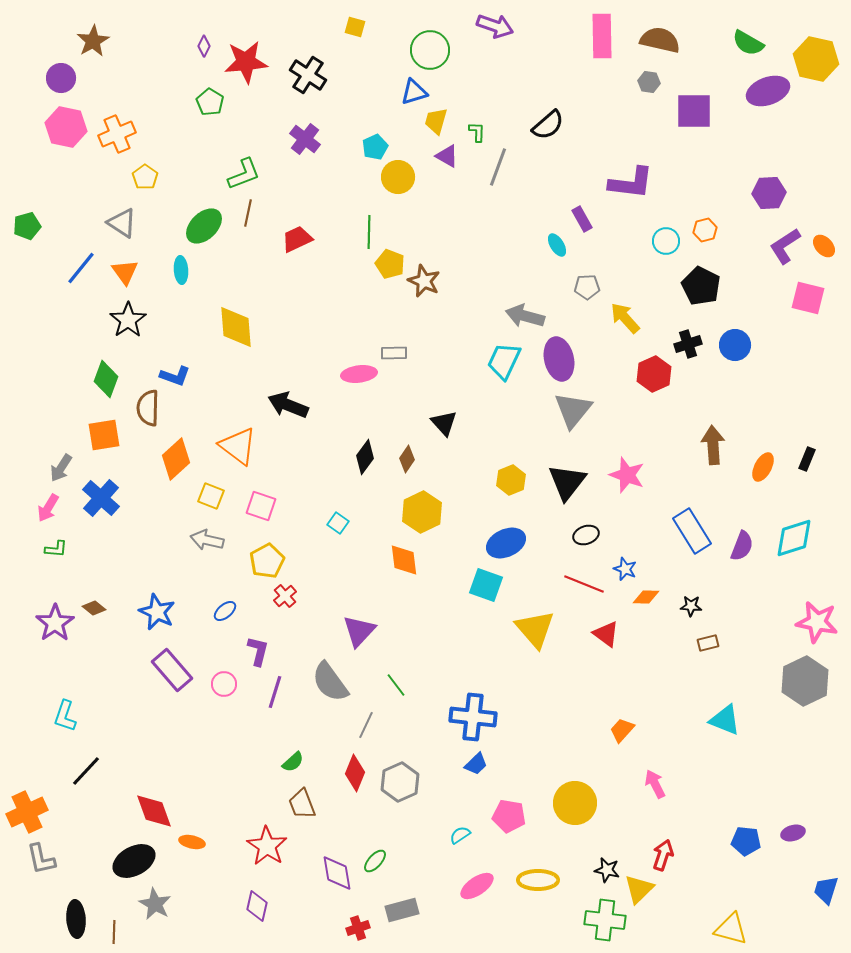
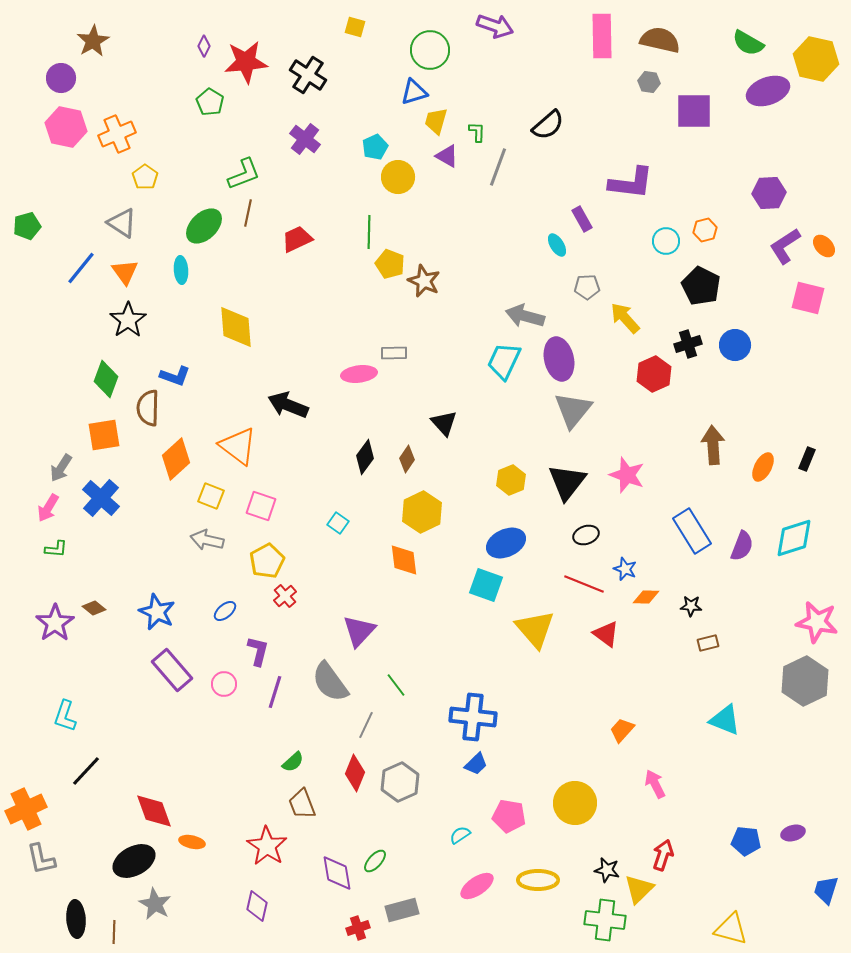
orange cross at (27, 812): moved 1 px left, 3 px up
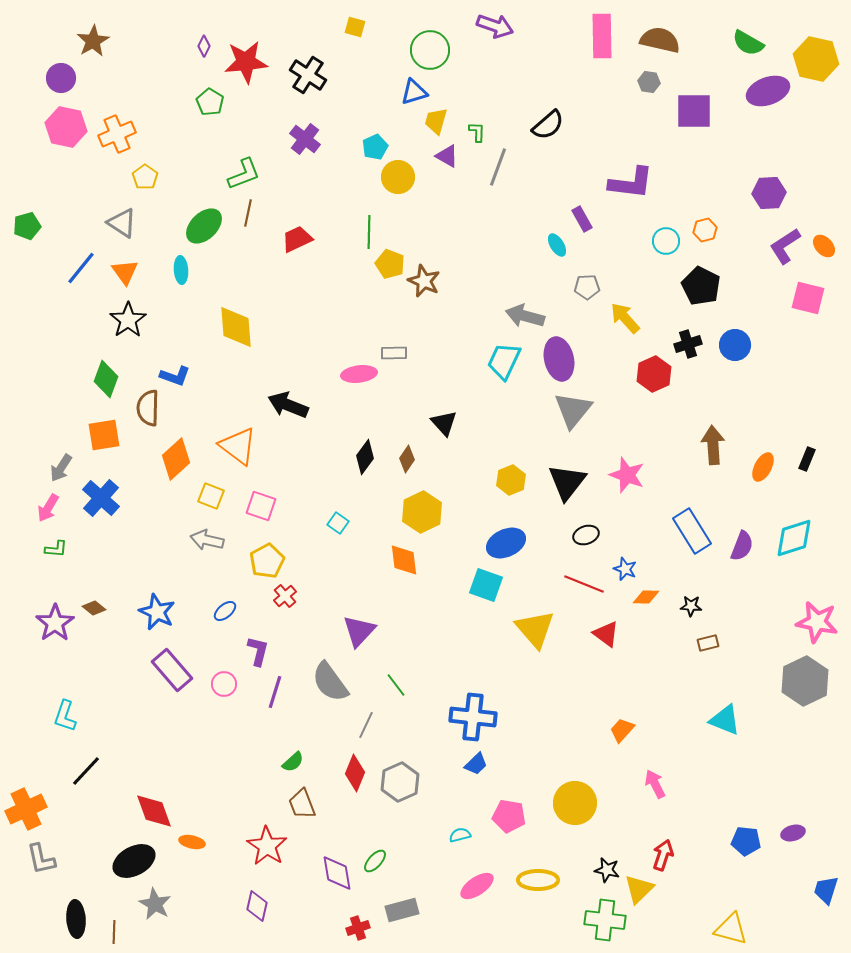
cyan semicircle at (460, 835): rotated 20 degrees clockwise
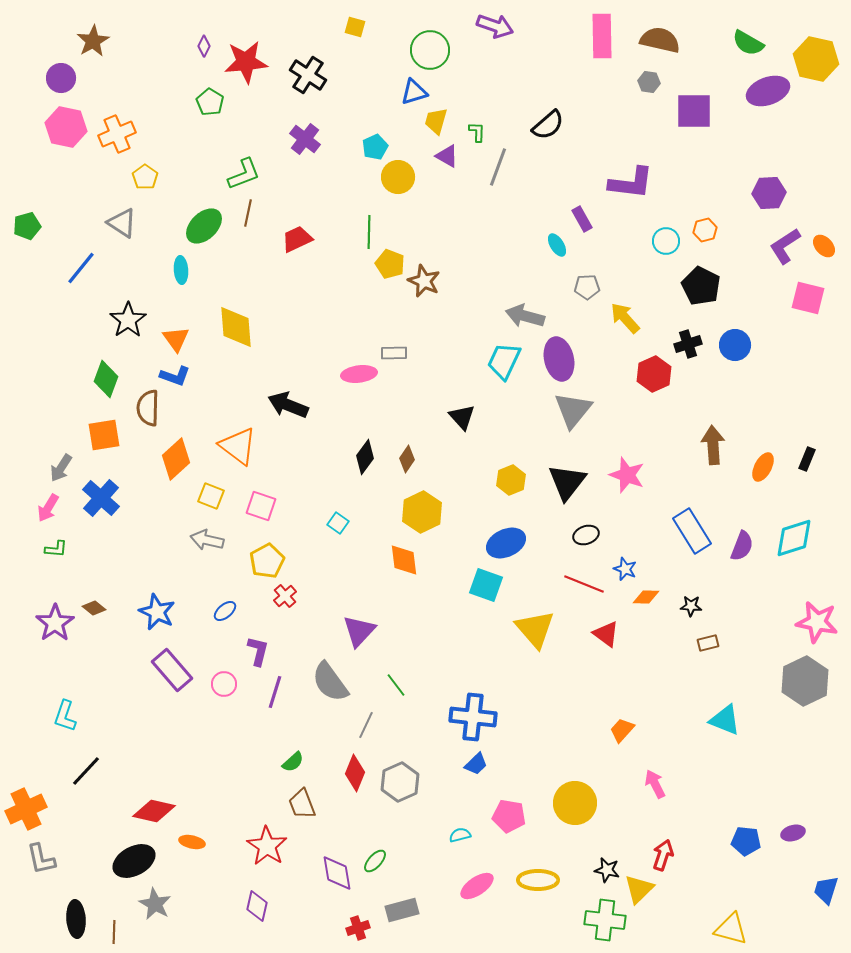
orange triangle at (125, 272): moved 51 px right, 67 px down
black triangle at (444, 423): moved 18 px right, 6 px up
red diamond at (154, 811): rotated 57 degrees counterclockwise
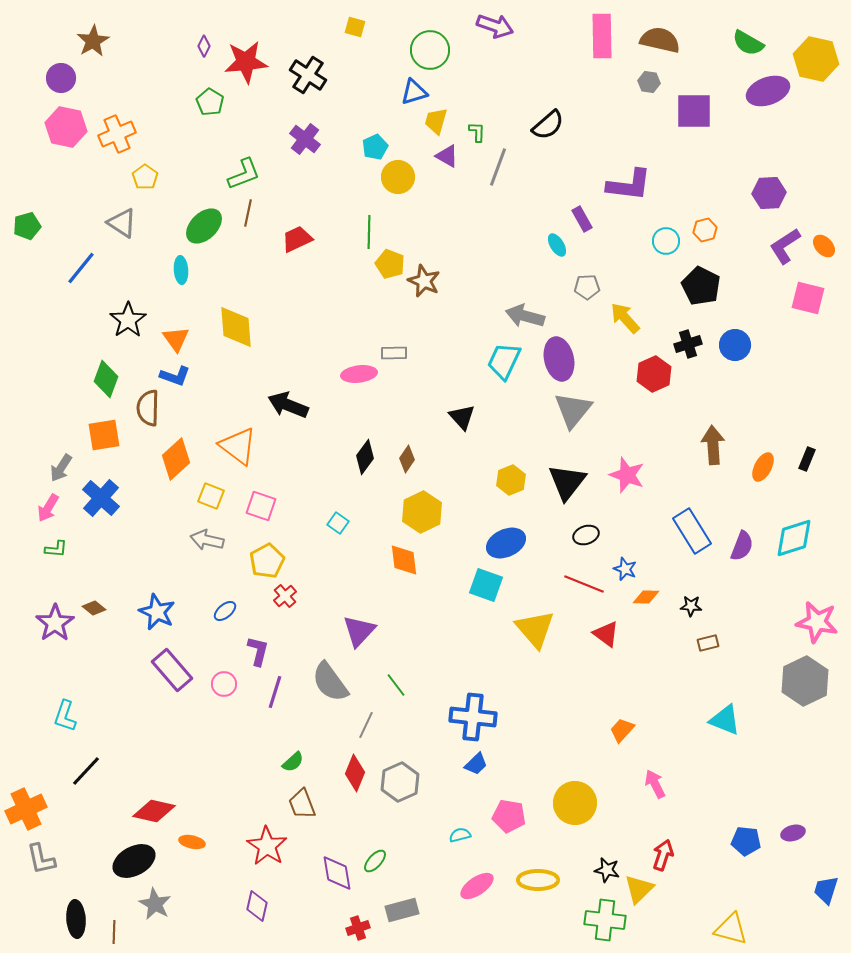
purple L-shape at (631, 183): moved 2 px left, 2 px down
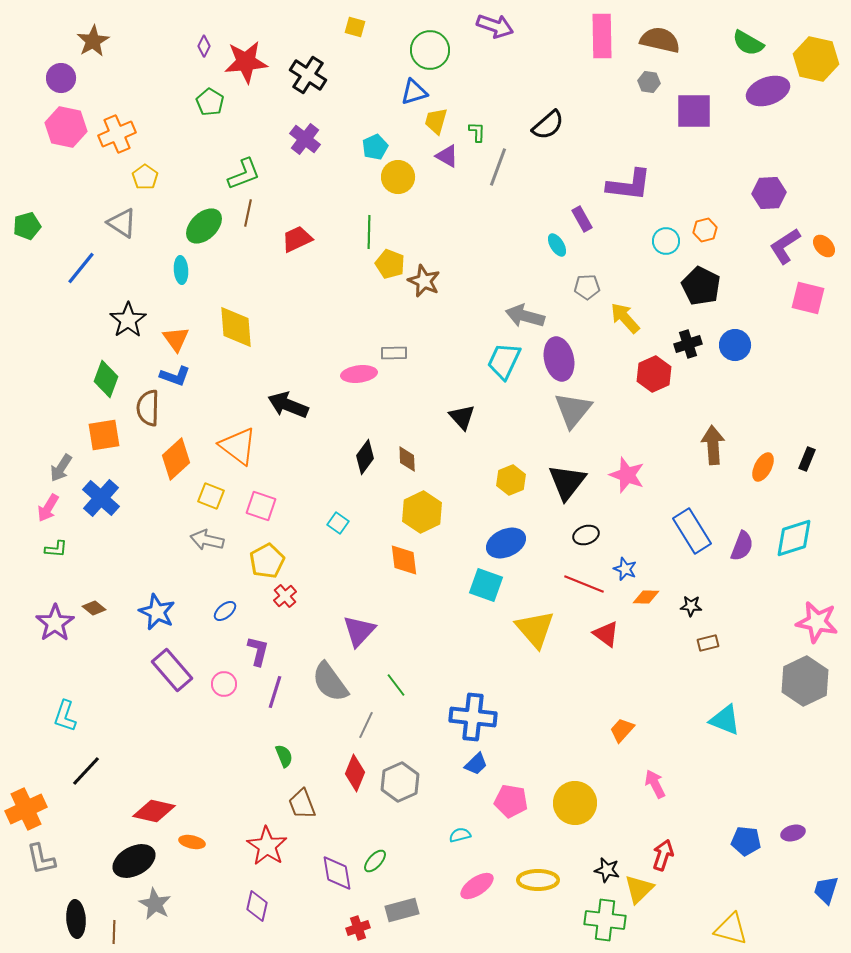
brown diamond at (407, 459): rotated 36 degrees counterclockwise
green semicircle at (293, 762): moved 9 px left, 6 px up; rotated 70 degrees counterclockwise
pink pentagon at (509, 816): moved 2 px right, 15 px up
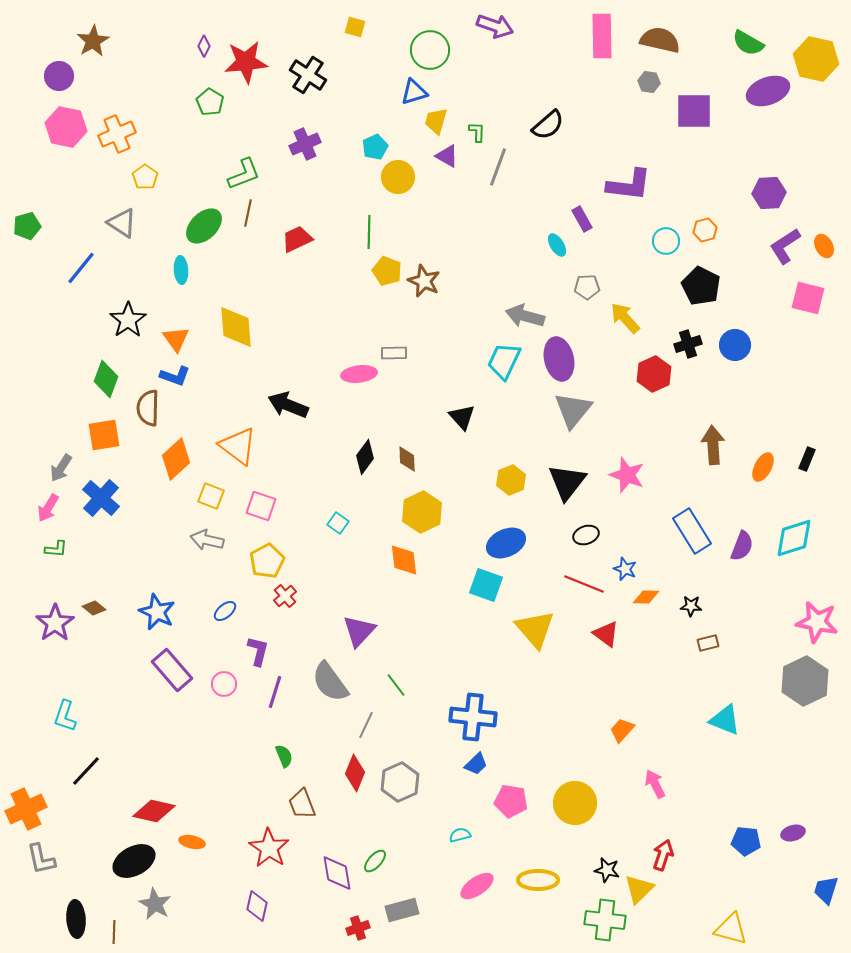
purple circle at (61, 78): moved 2 px left, 2 px up
purple cross at (305, 139): moved 5 px down; rotated 28 degrees clockwise
orange ellipse at (824, 246): rotated 15 degrees clockwise
yellow pentagon at (390, 264): moved 3 px left, 7 px down
red star at (267, 846): moved 2 px right, 2 px down
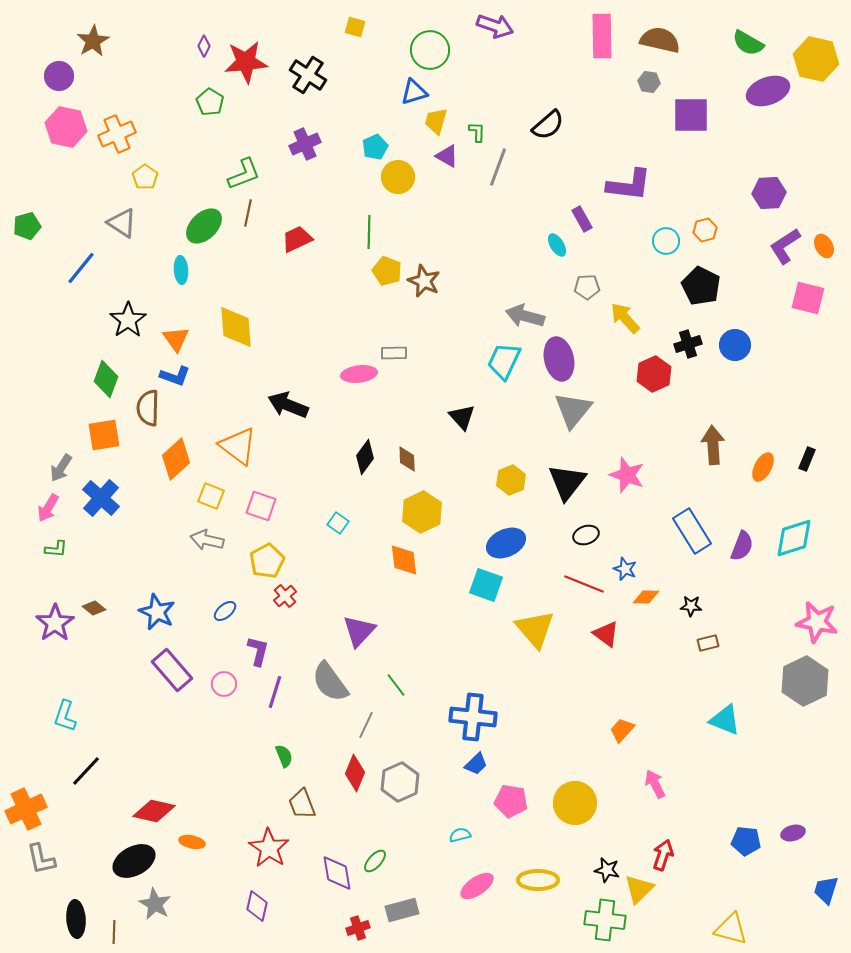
purple square at (694, 111): moved 3 px left, 4 px down
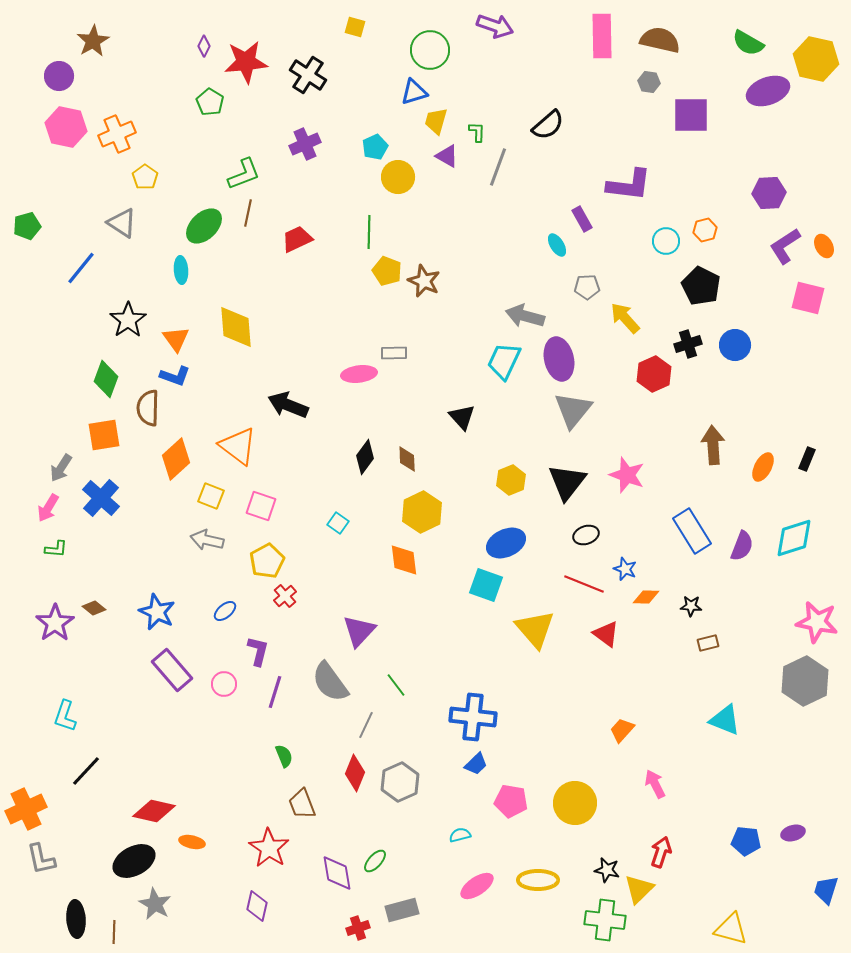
red arrow at (663, 855): moved 2 px left, 3 px up
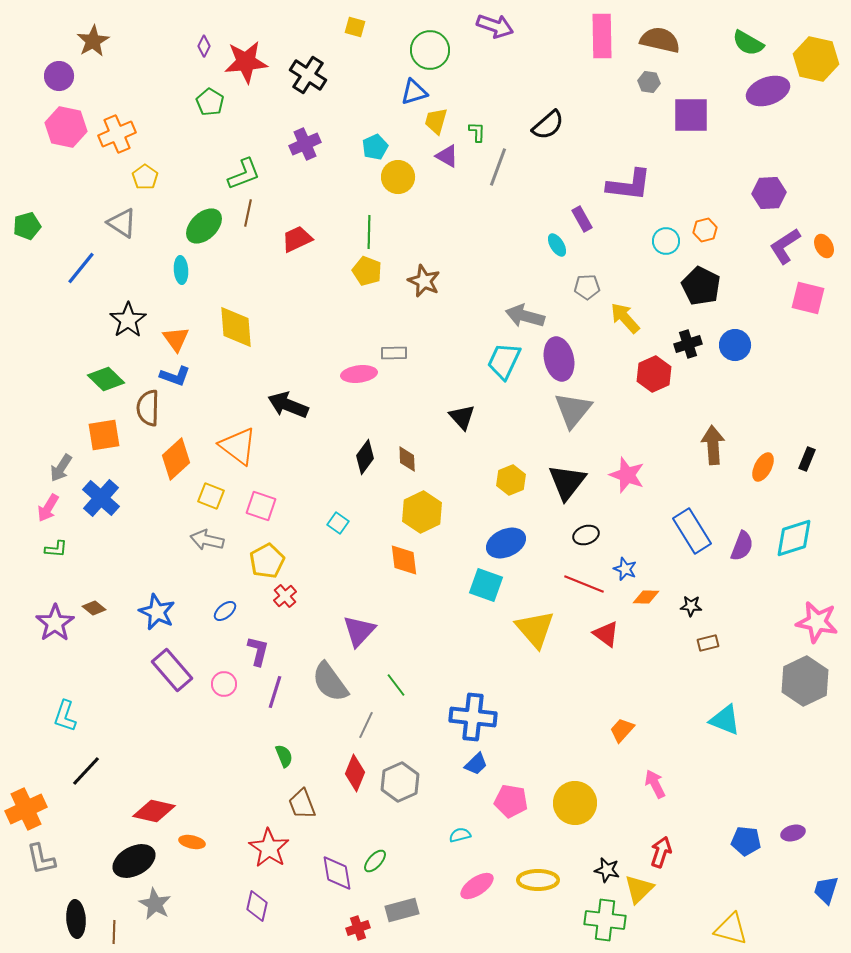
yellow pentagon at (387, 271): moved 20 px left
green diamond at (106, 379): rotated 66 degrees counterclockwise
